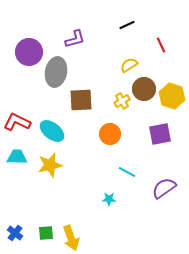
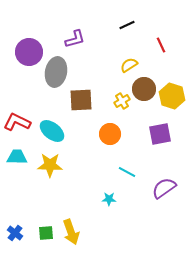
yellow star: rotated 15 degrees clockwise
yellow arrow: moved 6 px up
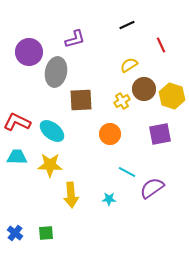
purple semicircle: moved 12 px left
yellow arrow: moved 37 px up; rotated 15 degrees clockwise
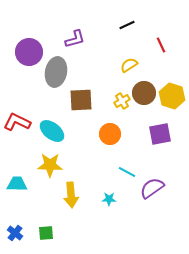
brown circle: moved 4 px down
cyan trapezoid: moved 27 px down
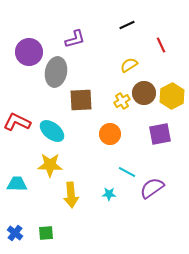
yellow hexagon: rotated 15 degrees clockwise
cyan star: moved 5 px up
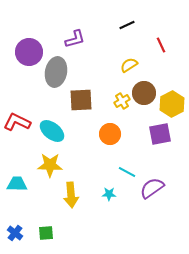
yellow hexagon: moved 8 px down
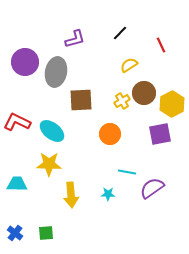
black line: moved 7 px left, 8 px down; rotated 21 degrees counterclockwise
purple circle: moved 4 px left, 10 px down
yellow star: moved 1 px left, 1 px up
cyan line: rotated 18 degrees counterclockwise
cyan star: moved 1 px left
